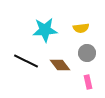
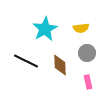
cyan star: moved 1 px up; rotated 25 degrees counterclockwise
brown diamond: rotated 35 degrees clockwise
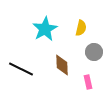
yellow semicircle: rotated 70 degrees counterclockwise
gray circle: moved 7 px right, 1 px up
black line: moved 5 px left, 8 px down
brown diamond: moved 2 px right
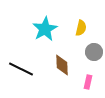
pink rectangle: rotated 24 degrees clockwise
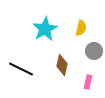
gray circle: moved 1 px up
brown diamond: rotated 15 degrees clockwise
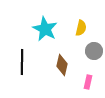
cyan star: rotated 15 degrees counterclockwise
black line: moved 1 px right, 7 px up; rotated 65 degrees clockwise
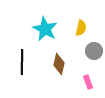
brown diamond: moved 3 px left, 1 px up
pink rectangle: rotated 32 degrees counterclockwise
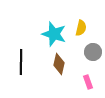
cyan star: moved 9 px right, 5 px down; rotated 10 degrees counterclockwise
gray circle: moved 1 px left, 1 px down
black line: moved 1 px left
